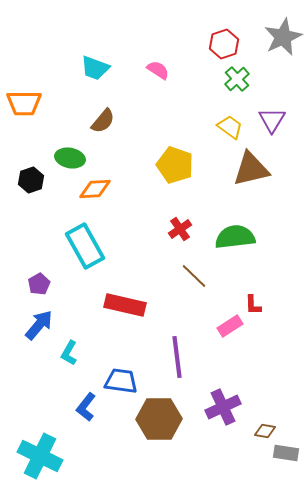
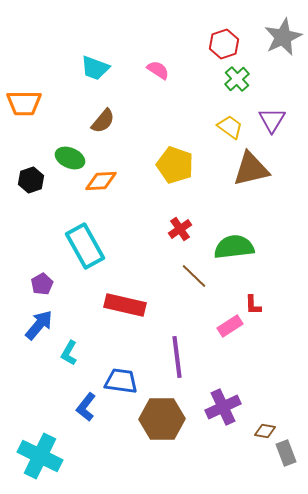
green ellipse: rotated 12 degrees clockwise
orange diamond: moved 6 px right, 8 px up
green semicircle: moved 1 px left, 10 px down
purple pentagon: moved 3 px right
brown hexagon: moved 3 px right
gray rectangle: rotated 60 degrees clockwise
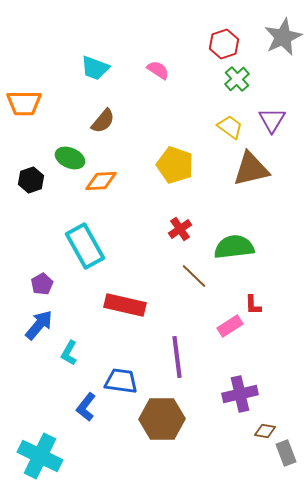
purple cross: moved 17 px right, 13 px up; rotated 12 degrees clockwise
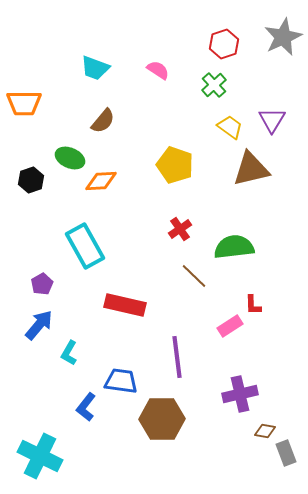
green cross: moved 23 px left, 6 px down
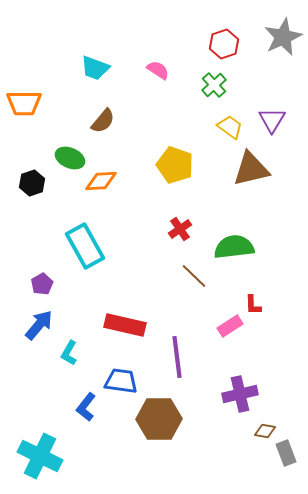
black hexagon: moved 1 px right, 3 px down
red rectangle: moved 20 px down
brown hexagon: moved 3 px left
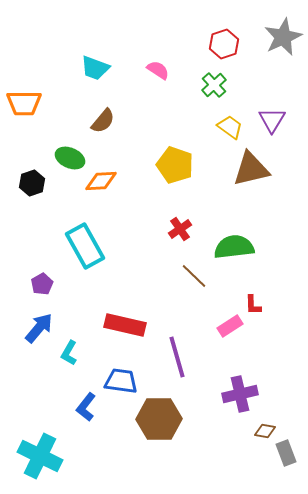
blue arrow: moved 3 px down
purple line: rotated 9 degrees counterclockwise
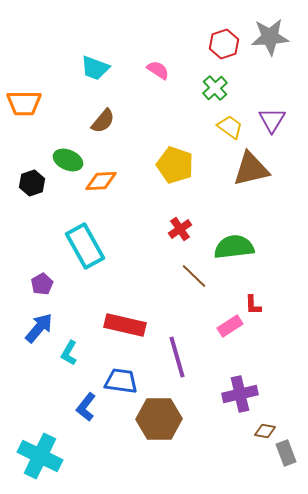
gray star: moved 13 px left; rotated 21 degrees clockwise
green cross: moved 1 px right, 3 px down
green ellipse: moved 2 px left, 2 px down
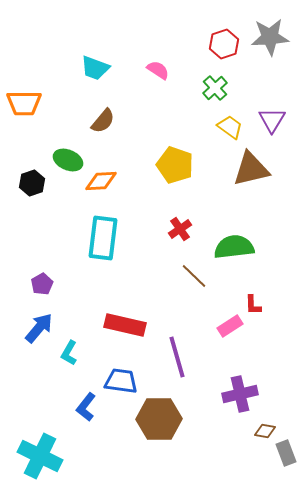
cyan rectangle: moved 18 px right, 8 px up; rotated 36 degrees clockwise
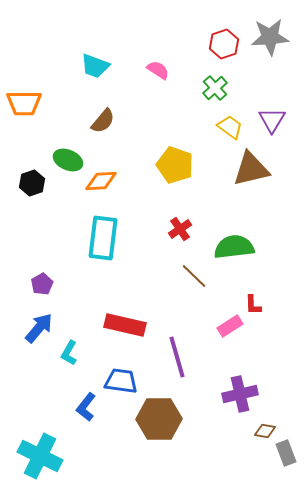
cyan trapezoid: moved 2 px up
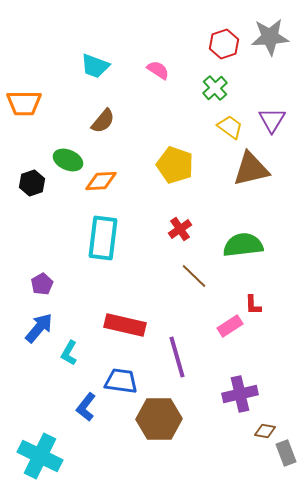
green semicircle: moved 9 px right, 2 px up
